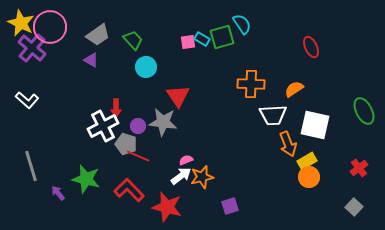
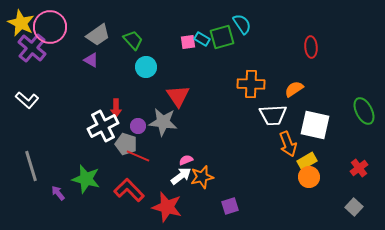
red ellipse: rotated 20 degrees clockwise
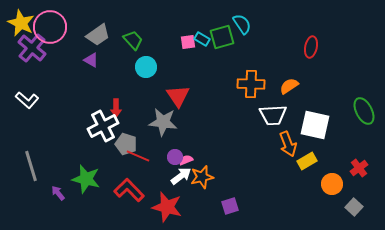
red ellipse: rotated 15 degrees clockwise
orange semicircle: moved 5 px left, 3 px up
purple circle: moved 37 px right, 31 px down
orange circle: moved 23 px right, 7 px down
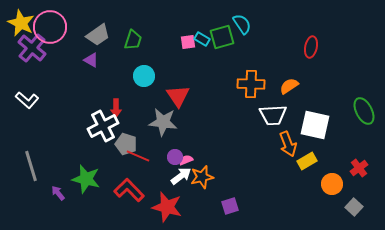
green trapezoid: rotated 60 degrees clockwise
cyan circle: moved 2 px left, 9 px down
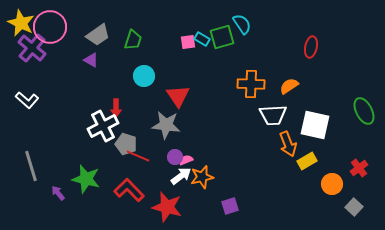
gray star: moved 3 px right, 3 px down
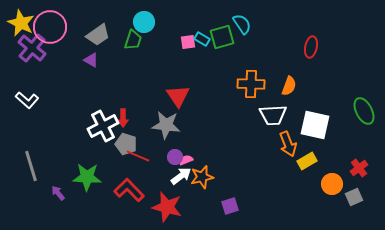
cyan circle: moved 54 px up
orange semicircle: rotated 144 degrees clockwise
red arrow: moved 7 px right, 10 px down
green star: moved 1 px right, 2 px up; rotated 12 degrees counterclockwise
gray square: moved 10 px up; rotated 24 degrees clockwise
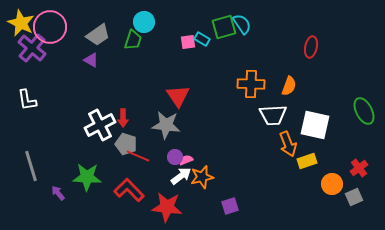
green square: moved 2 px right, 10 px up
white L-shape: rotated 40 degrees clockwise
white cross: moved 3 px left, 1 px up
yellow rectangle: rotated 12 degrees clockwise
red star: rotated 8 degrees counterclockwise
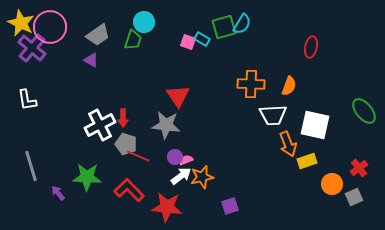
cyan semicircle: rotated 65 degrees clockwise
pink square: rotated 28 degrees clockwise
green ellipse: rotated 12 degrees counterclockwise
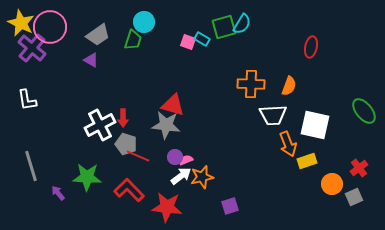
red triangle: moved 5 px left, 9 px down; rotated 40 degrees counterclockwise
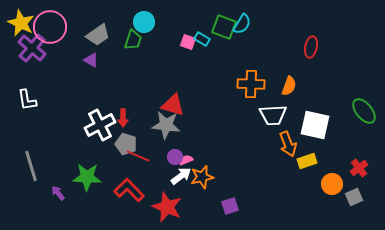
green square: rotated 35 degrees clockwise
red star: rotated 16 degrees clockwise
